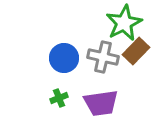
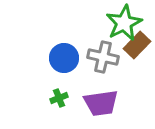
brown rectangle: moved 1 px right, 6 px up
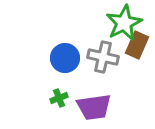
brown rectangle: rotated 20 degrees counterclockwise
blue circle: moved 1 px right
purple trapezoid: moved 7 px left, 4 px down
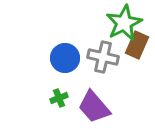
purple trapezoid: rotated 57 degrees clockwise
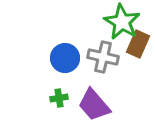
green star: moved 2 px left, 1 px up; rotated 15 degrees counterclockwise
brown rectangle: moved 1 px right, 1 px up
green cross: rotated 12 degrees clockwise
purple trapezoid: moved 2 px up
